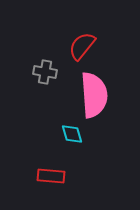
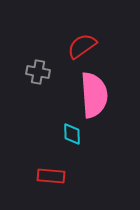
red semicircle: rotated 16 degrees clockwise
gray cross: moved 7 px left
cyan diamond: rotated 15 degrees clockwise
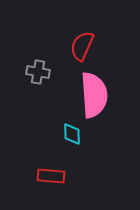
red semicircle: rotated 32 degrees counterclockwise
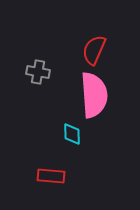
red semicircle: moved 12 px right, 4 px down
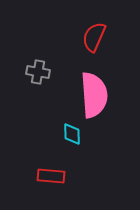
red semicircle: moved 13 px up
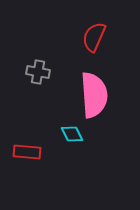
cyan diamond: rotated 25 degrees counterclockwise
red rectangle: moved 24 px left, 24 px up
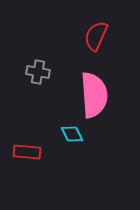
red semicircle: moved 2 px right, 1 px up
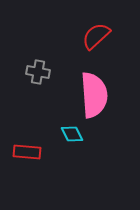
red semicircle: rotated 24 degrees clockwise
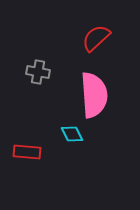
red semicircle: moved 2 px down
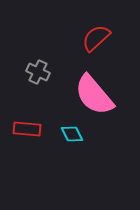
gray cross: rotated 15 degrees clockwise
pink semicircle: rotated 144 degrees clockwise
red rectangle: moved 23 px up
